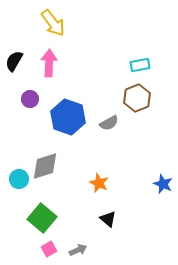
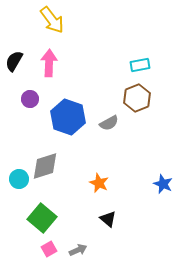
yellow arrow: moved 1 px left, 3 px up
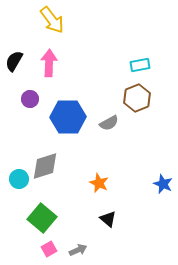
blue hexagon: rotated 20 degrees counterclockwise
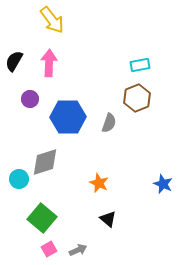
gray semicircle: rotated 42 degrees counterclockwise
gray diamond: moved 4 px up
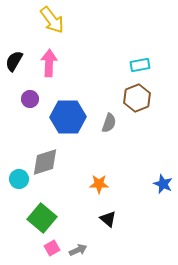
orange star: moved 1 px down; rotated 24 degrees counterclockwise
pink square: moved 3 px right, 1 px up
